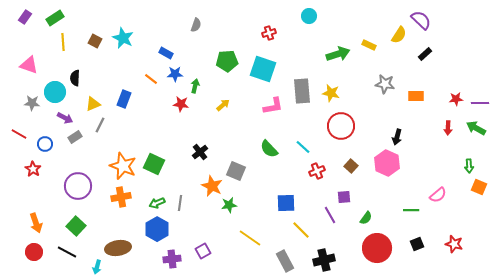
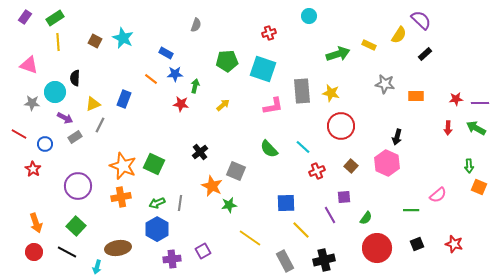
yellow line at (63, 42): moved 5 px left
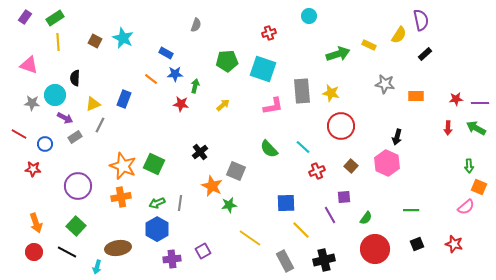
purple semicircle at (421, 20): rotated 35 degrees clockwise
cyan circle at (55, 92): moved 3 px down
red star at (33, 169): rotated 28 degrees counterclockwise
pink semicircle at (438, 195): moved 28 px right, 12 px down
red circle at (377, 248): moved 2 px left, 1 px down
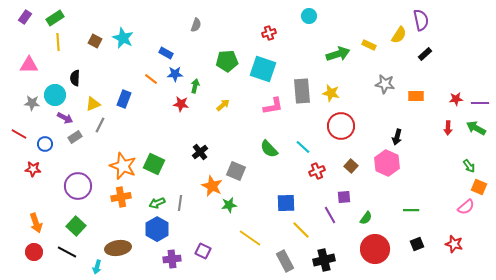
pink triangle at (29, 65): rotated 18 degrees counterclockwise
green arrow at (469, 166): rotated 32 degrees counterclockwise
purple square at (203, 251): rotated 35 degrees counterclockwise
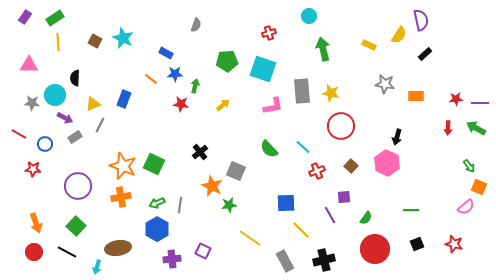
green arrow at (338, 54): moved 15 px left, 5 px up; rotated 85 degrees counterclockwise
gray line at (180, 203): moved 2 px down
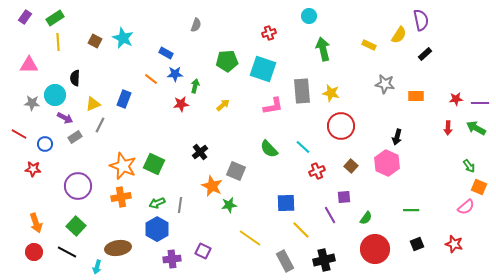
red star at (181, 104): rotated 14 degrees counterclockwise
